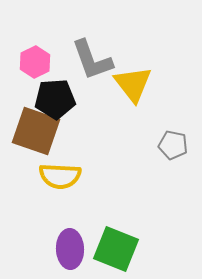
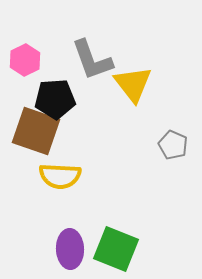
pink hexagon: moved 10 px left, 2 px up
gray pentagon: rotated 12 degrees clockwise
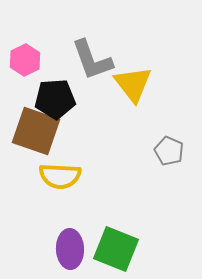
gray pentagon: moved 4 px left, 6 px down
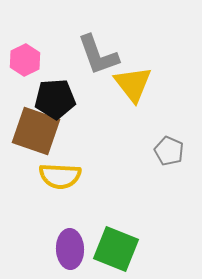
gray L-shape: moved 6 px right, 5 px up
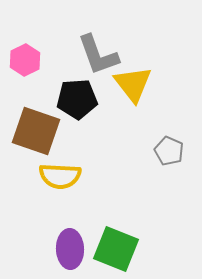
black pentagon: moved 22 px right
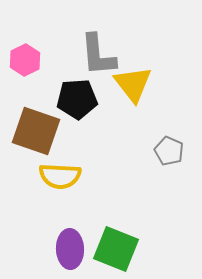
gray L-shape: rotated 15 degrees clockwise
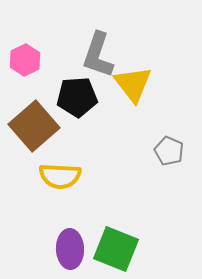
gray L-shape: rotated 24 degrees clockwise
black pentagon: moved 2 px up
brown square: moved 2 px left, 5 px up; rotated 30 degrees clockwise
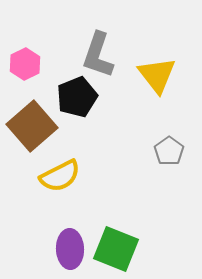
pink hexagon: moved 4 px down
yellow triangle: moved 24 px right, 9 px up
black pentagon: rotated 18 degrees counterclockwise
brown square: moved 2 px left
gray pentagon: rotated 12 degrees clockwise
yellow semicircle: rotated 30 degrees counterclockwise
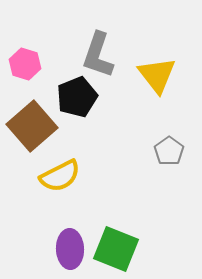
pink hexagon: rotated 16 degrees counterclockwise
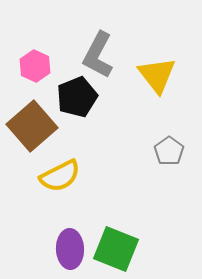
gray L-shape: rotated 9 degrees clockwise
pink hexagon: moved 10 px right, 2 px down; rotated 8 degrees clockwise
